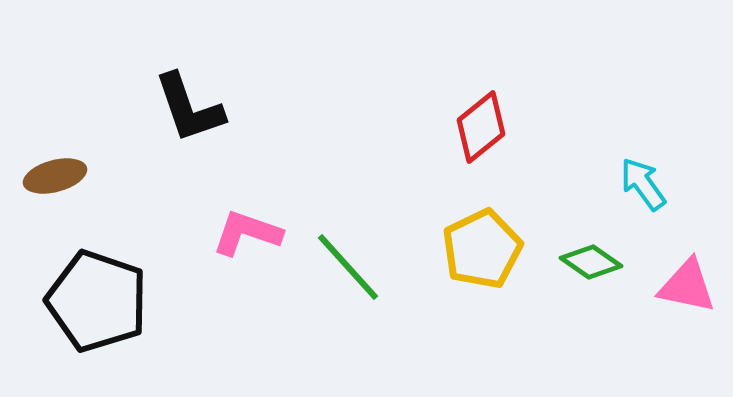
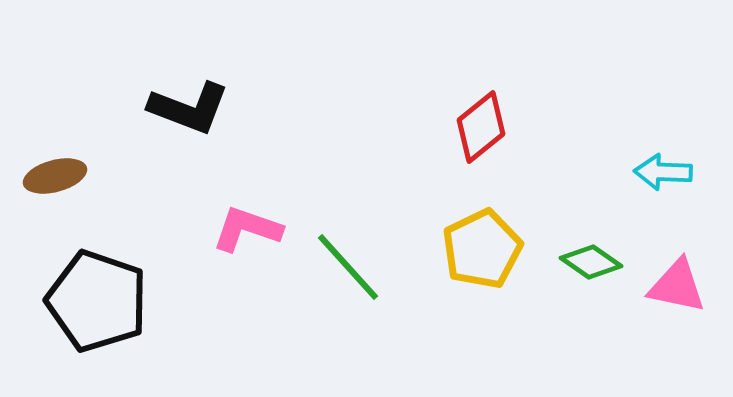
black L-shape: rotated 50 degrees counterclockwise
cyan arrow: moved 20 px right, 12 px up; rotated 52 degrees counterclockwise
pink L-shape: moved 4 px up
pink triangle: moved 10 px left
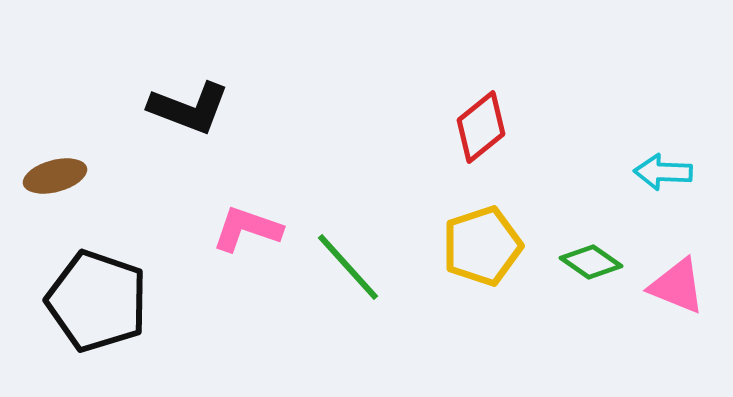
yellow pentagon: moved 3 px up; rotated 8 degrees clockwise
pink triangle: rotated 10 degrees clockwise
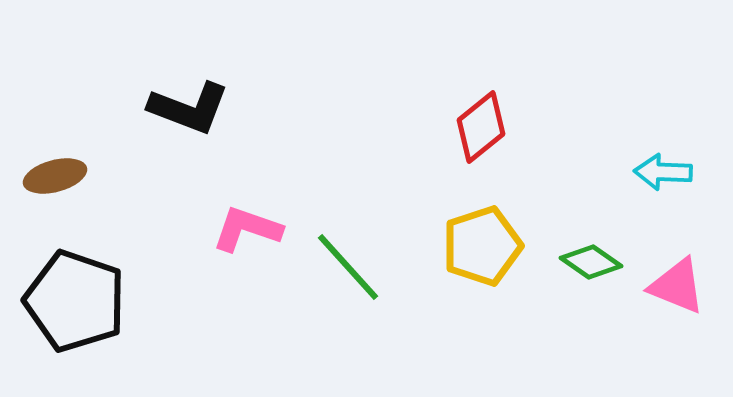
black pentagon: moved 22 px left
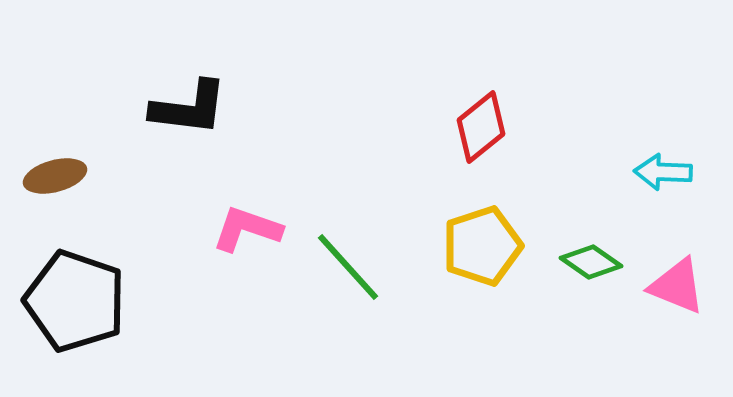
black L-shape: rotated 14 degrees counterclockwise
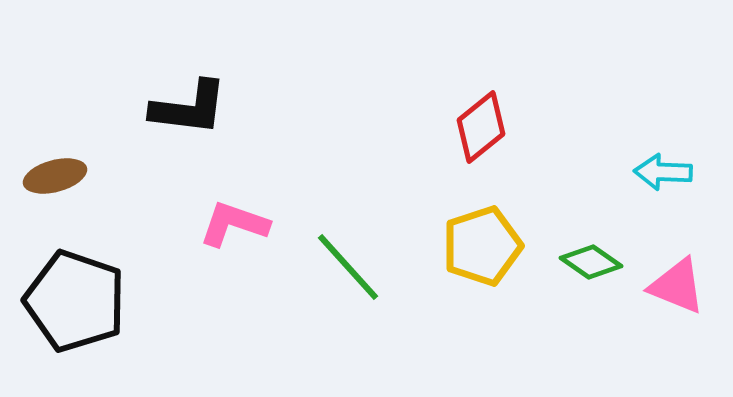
pink L-shape: moved 13 px left, 5 px up
